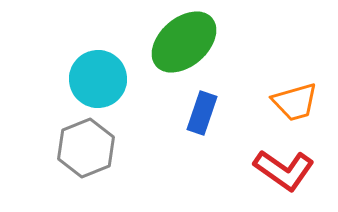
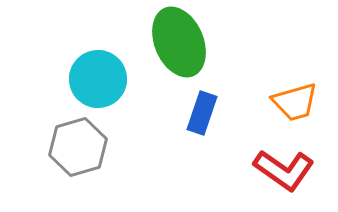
green ellipse: moved 5 px left; rotated 72 degrees counterclockwise
gray hexagon: moved 8 px left, 1 px up; rotated 6 degrees clockwise
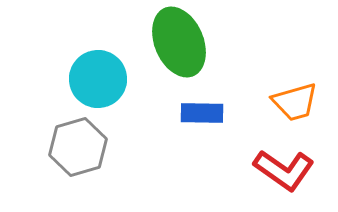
blue rectangle: rotated 72 degrees clockwise
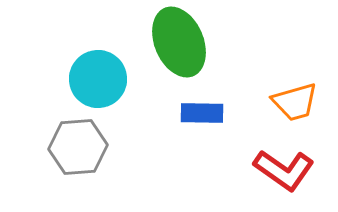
gray hexagon: rotated 12 degrees clockwise
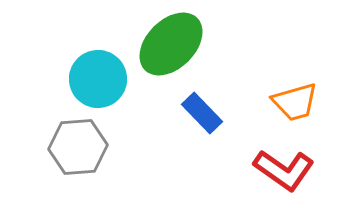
green ellipse: moved 8 px left, 2 px down; rotated 68 degrees clockwise
blue rectangle: rotated 45 degrees clockwise
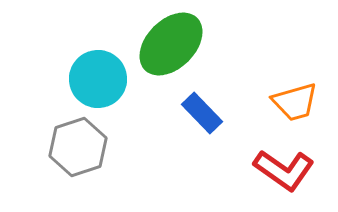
gray hexagon: rotated 14 degrees counterclockwise
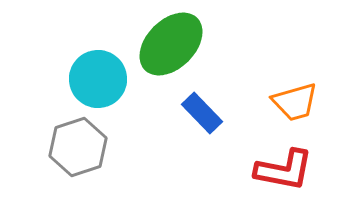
red L-shape: rotated 24 degrees counterclockwise
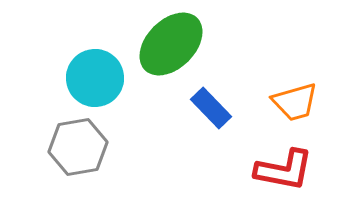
cyan circle: moved 3 px left, 1 px up
blue rectangle: moved 9 px right, 5 px up
gray hexagon: rotated 8 degrees clockwise
